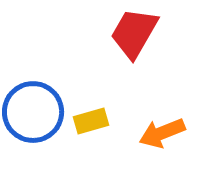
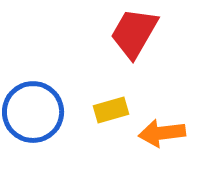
yellow rectangle: moved 20 px right, 11 px up
orange arrow: rotated 15 degrees clockwise
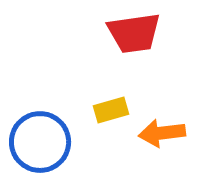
red trapezoid: rotated 128 degrees counterclockwise
blue circle: moved 7 px right, 30 px down
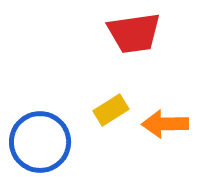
yellow rectangle: rotated 16 degrees counterclockwise
orange arrow: moved 3 px right, 9 px up; rotated 6 degrees clockwise
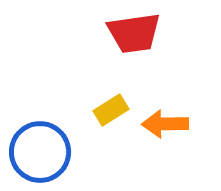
blue circle: moved 10 px down
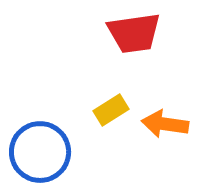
orange arrow: rotated 9 degrees clockwise
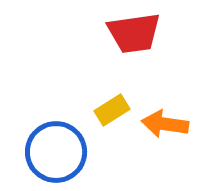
yellow rectangle: moved 1 px right
blue circle: moved 16 px right
